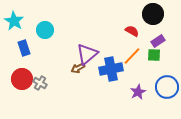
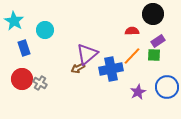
red semicircle: rotated 32 degrees counterclockwise
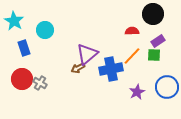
purple star: moved 1 px left
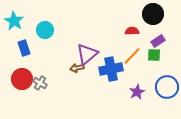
brown arrow: moved 1 px left; rotated 16 degrees clockwise
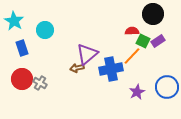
blue rectangle: moved 2 px left
green square: moved 11 px left, 14 px up; rotated 24 degrees clockwise
